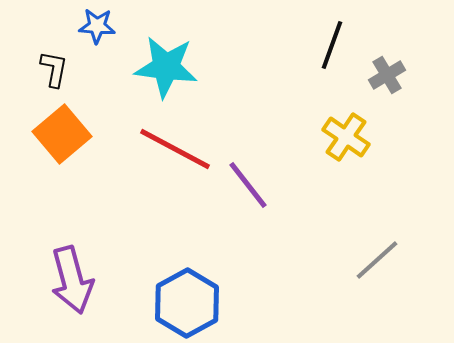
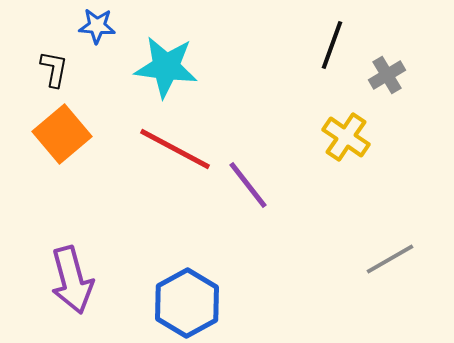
gray line: moved 13 px right, 1 px up; rotated 12 degrees clockwise
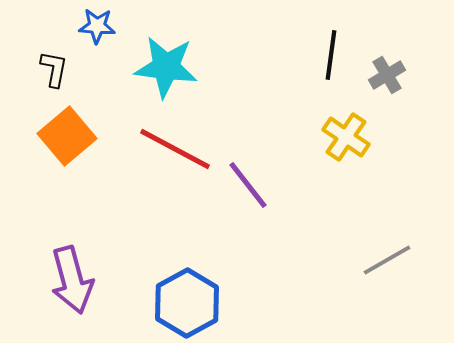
black line: moved 1 px left, 10 px down; rotated 12 degrees counterclockwise
orange square: moved 5 px right, 2 px down
gray line: moved 3 px left, 1 px down
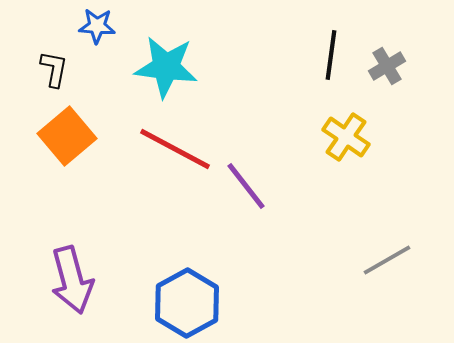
gray cross: moved 9 px up
purple line: moved 2 px left, 1 px down
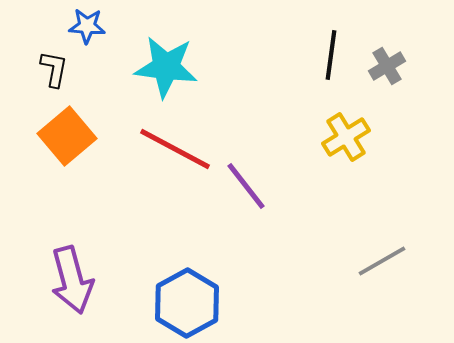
blue star: moved 10 px left
yellow cross: rotated 24 degrees clockwise
gray line: moved 5 px left, 1 px down
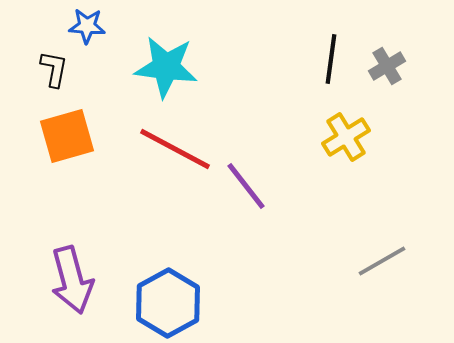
black line: moved 4 px down
orange square: rotated 24 degrees clockwise
blue hexagon: moved 19 px left
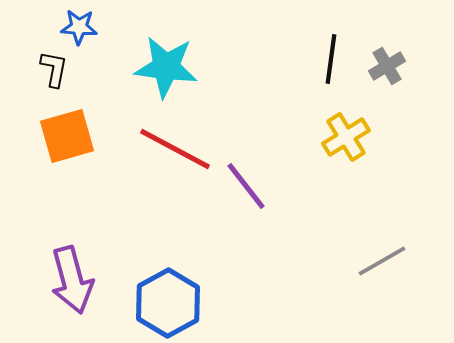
blue star: moved 8 px left, 1 px down
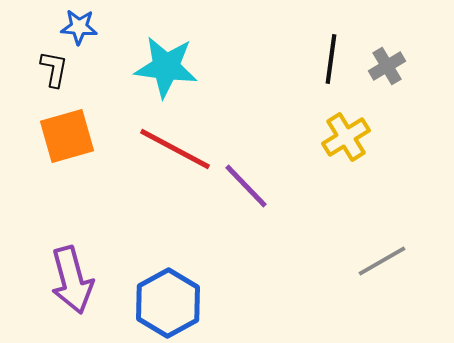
purple line: rotated 6 degrees counterclockwise
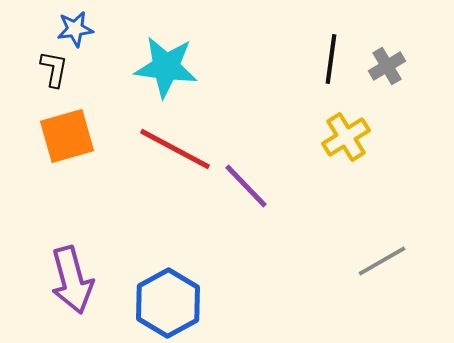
blue star: moved 4 px left, 2 px down; rotated 12 degrees counterclockwise
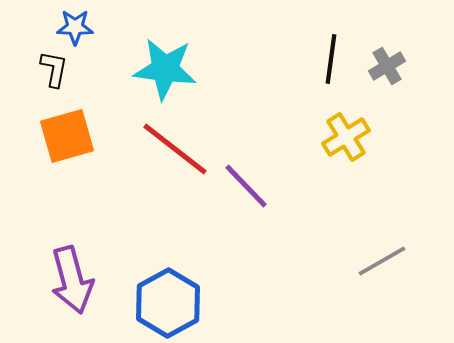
blue star: moved 2 px up; rotated 9 degrees clockwise
cyan star: moved 1 px left, 2 px down
red line: rotated 10 degrees clockwise
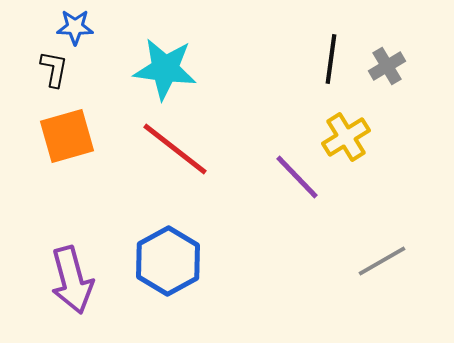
purple line: moved 51 px right, 9 px up
blue hexagon: moved 42 px up
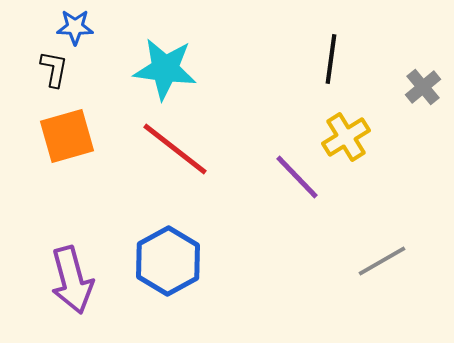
gray cross: moved 36 px right, 21 px down; rotated 9 degrees counterclockwise
